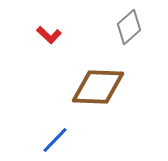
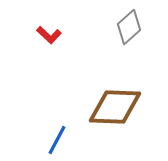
brown diamond: moved 17 px right, 20 px down
blue line: moved 2 px right; rotated 16 degrees counterclockwise
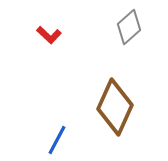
brown diamond: rotated 68 degrees counterclockwise
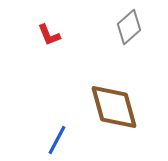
red L-shape: rotated 25 degrees clockwise
brown diamond: moved 1 px left; rotated 40 degrees counterclockwise
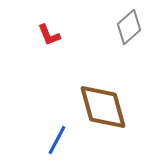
brown diamond: moved 11 px left
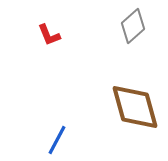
gray diamond: moved 4 px right, 1 px up
brown diamond: moved 32 px right
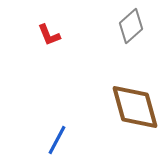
gray diamond: moved 2 px left
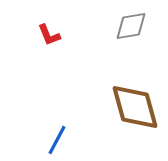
gray diamond: rotated 32 degrees clockwise
